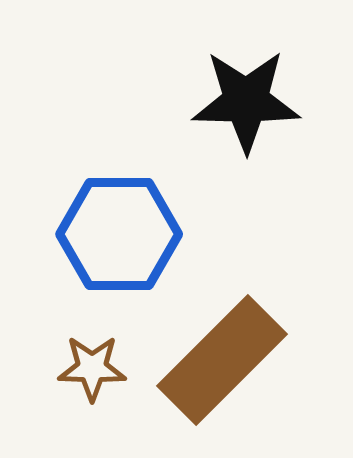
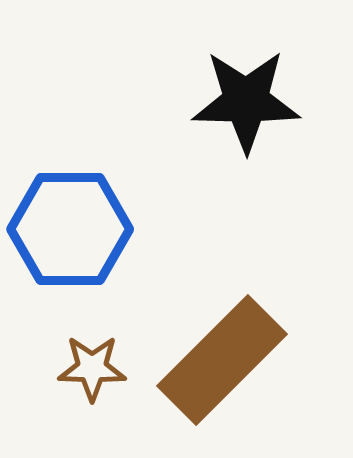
blue hexagon: moved 49 px left, 5 px up
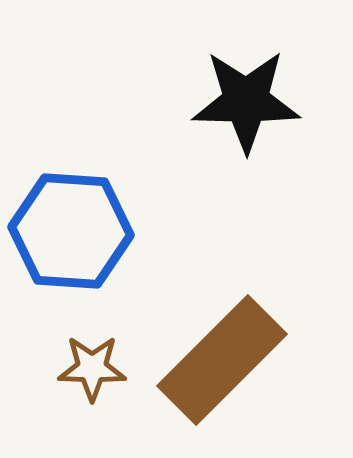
blue hexagon: moved 1 px right, 2 px down; rotated 4 degrees clockwise
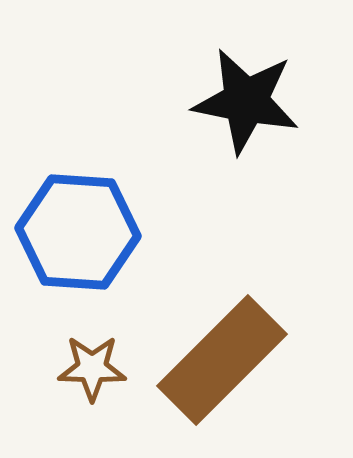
black star: rotated 10 degrees clockwise
blue hexagon: moved 7 px right, 1 px down
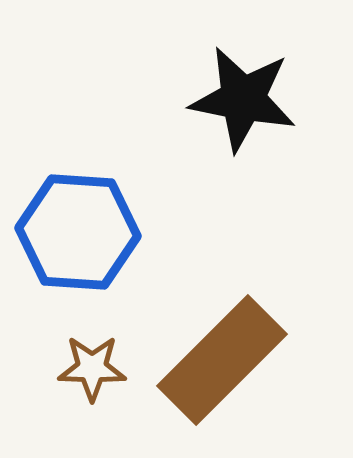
black star: moved 3 px left, 2 px up
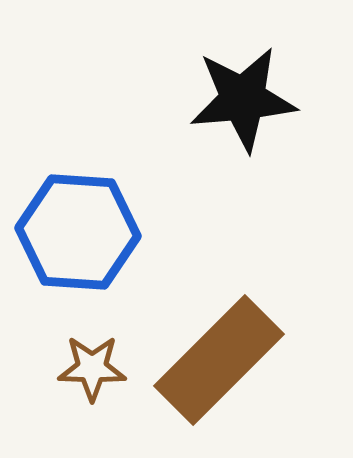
black star: rotated 16 degrees counterclockwise
brown rectangle: moved 3 px left
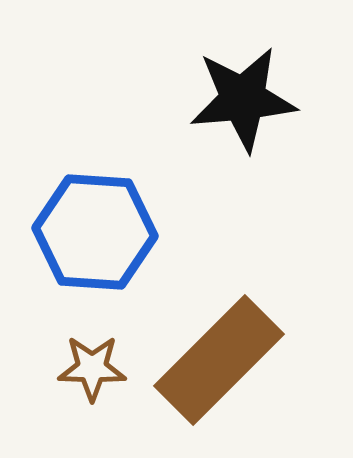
blue hexagon: moved 17 px right
